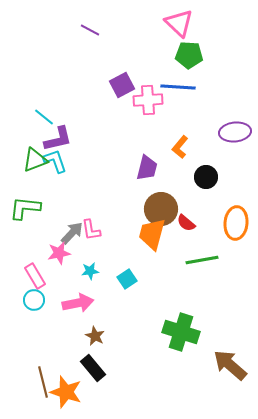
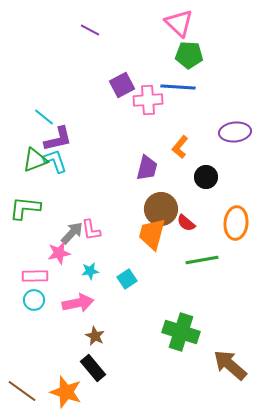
pink rectangle: rotated 60 degrees counterclockwise
brown line: moved 21 px left, 9 px down; rotated 40 degrees counterclockwise
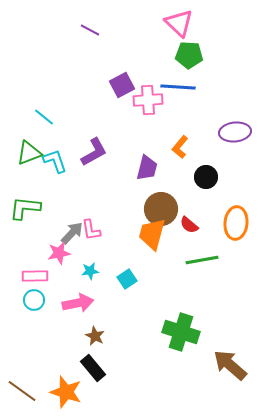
purple L-shape: moved 36 px right, 13 px down; rotated 16 degrees counterclockwise
green triangle: moved 6 px left, 7 px up
red semicircle: moved 3 px right, 2 px down
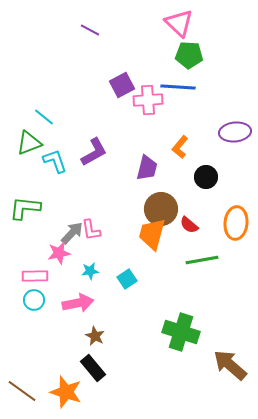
green triangle: moved 10 px up
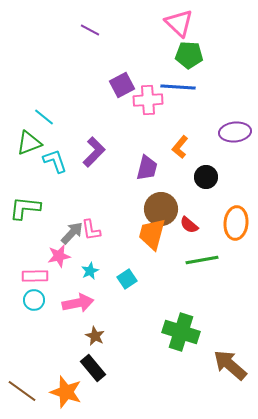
purple L-shape: rotated 16 degrees counterclockwise
pink star: moved 3 px down
cyan star: rotated 18 degrees counterclockwise
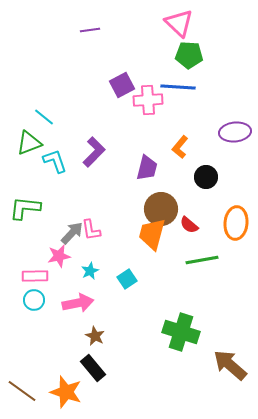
purple line: rotated 36 degrees counterclockwise
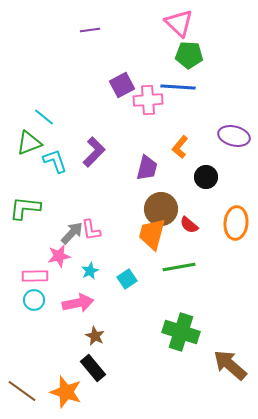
purple ellipse: moved 1 px left, 4 px down; rotated 20 degrees clockwise
green line: moved 23 px left, 7 px down
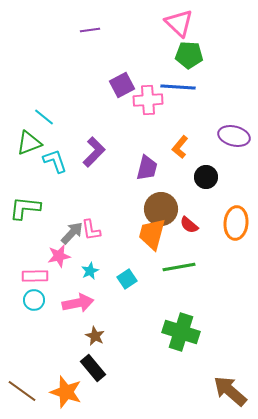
brown arrow: moved 26 px down
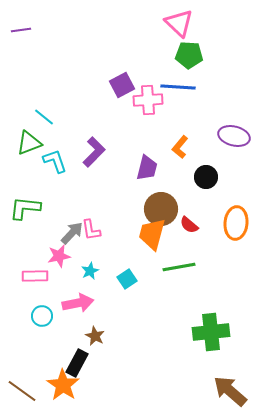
purple line: moved 69 px left
cyan circle: moved 8 px right, 16 px down
green cross: moved 30 px right; rotated 24 degrees counterclockwise
black rectangle: moved 16 px left, 5 px up; rotated 68 degrees clockwise
orange star: moved 3 px left, 7 px up; rotated 16 degrees clockwise
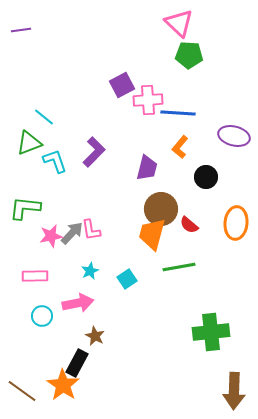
blue line: moved 26 px down
pink star: moved 8 px left, 20 px up
brown arrow: moved 4 px right; rotated 129 degrees counterclockwise
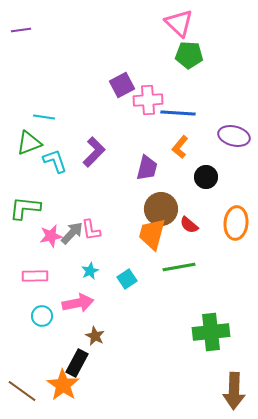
cyan line: rotated 30 degrees counterclockwise
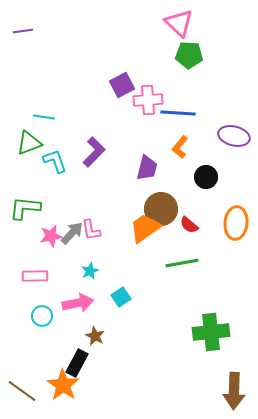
purple line: moved 2 px right, 1 px down
orange trapezoid: moved 7 px left, 6 px up; rotated 40 degrees clockwise
green line: moved 3 px right, 4 px up
cyan square: moved 6 px left, 18 px down
